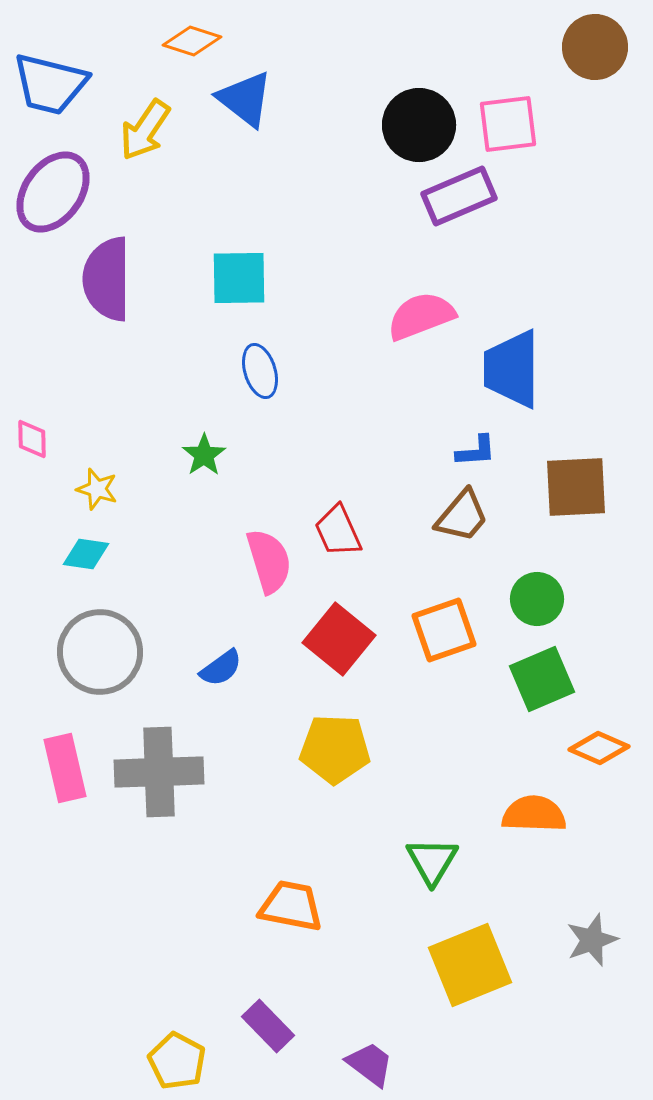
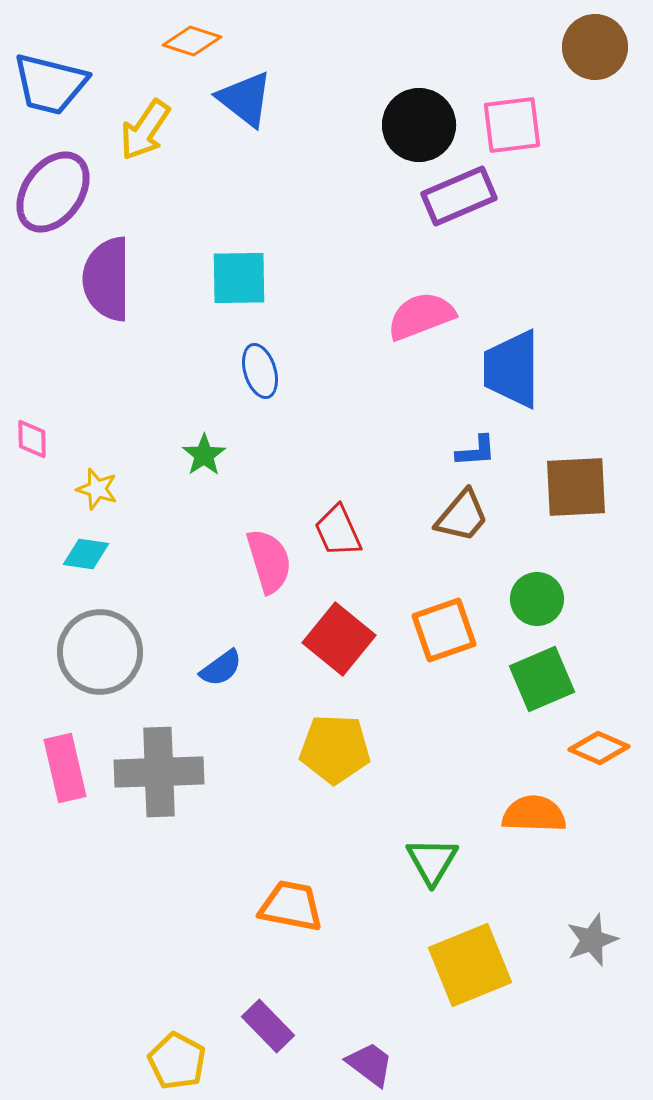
pink square at (508, 124): moved 4 px right, 1 px down
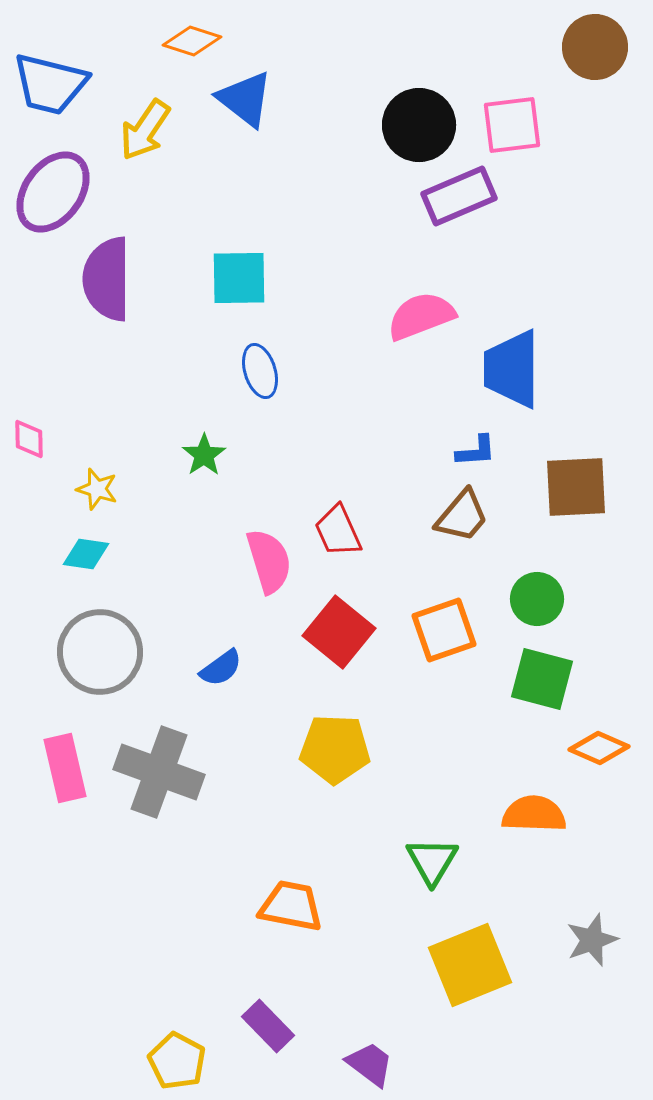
pink diamond at (32, 439): moved 3 px left
red square at (339, 639): moved 7 px up
green square at (542, 679): rotated 38 degrees clockwise
gray cross at (159, 772): rotated 22 degrees clockwise
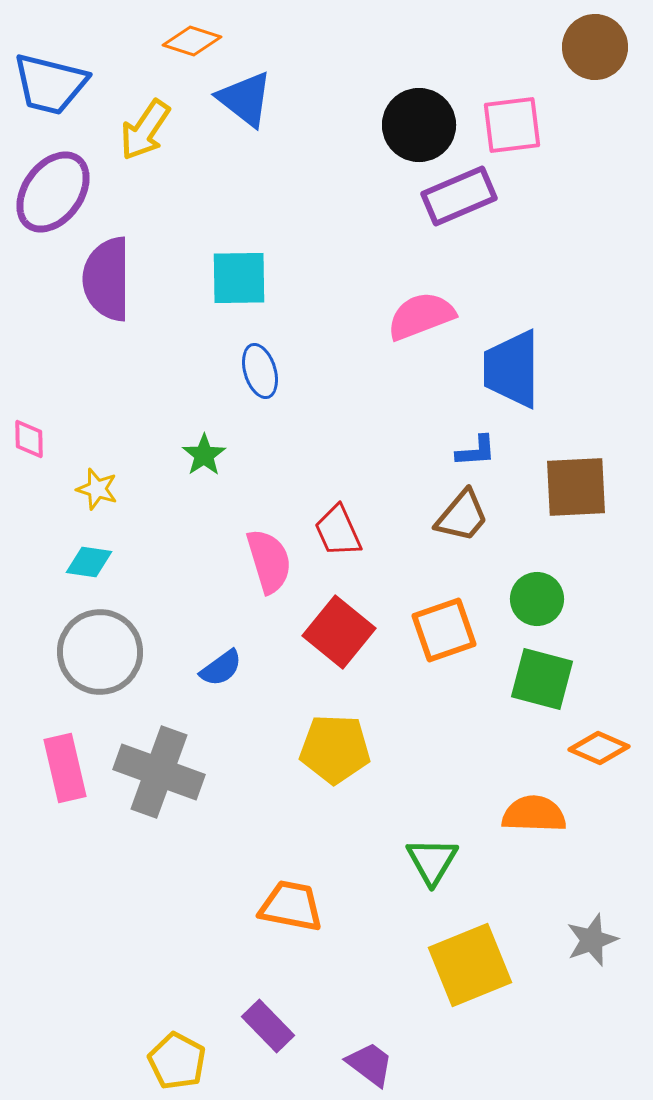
cyan diamond at (86, 554): moved 3 px right, 8 px down
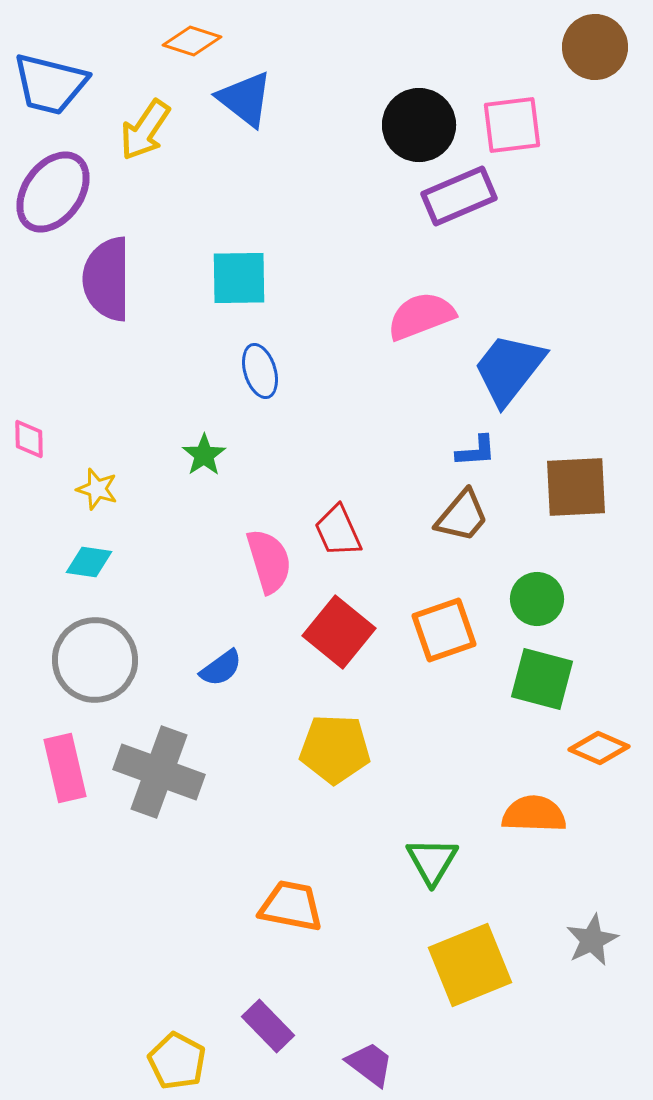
blue trapezoid at (512, 369): moved 3 px left; rotated 38 degrees clockwise
gray circle at (100, 652): moved 5 px left, 8 px down
gray star at (592, 940): rotated 6 degrees counterclockwise
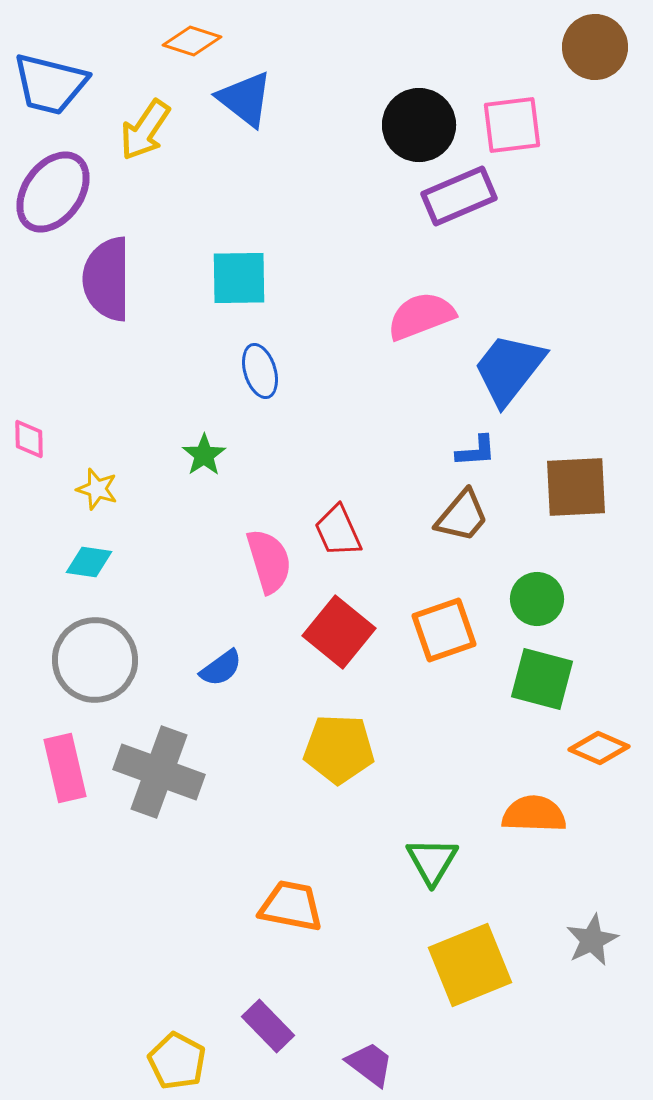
yellow pentagon at (335, 749): moved 4 px right
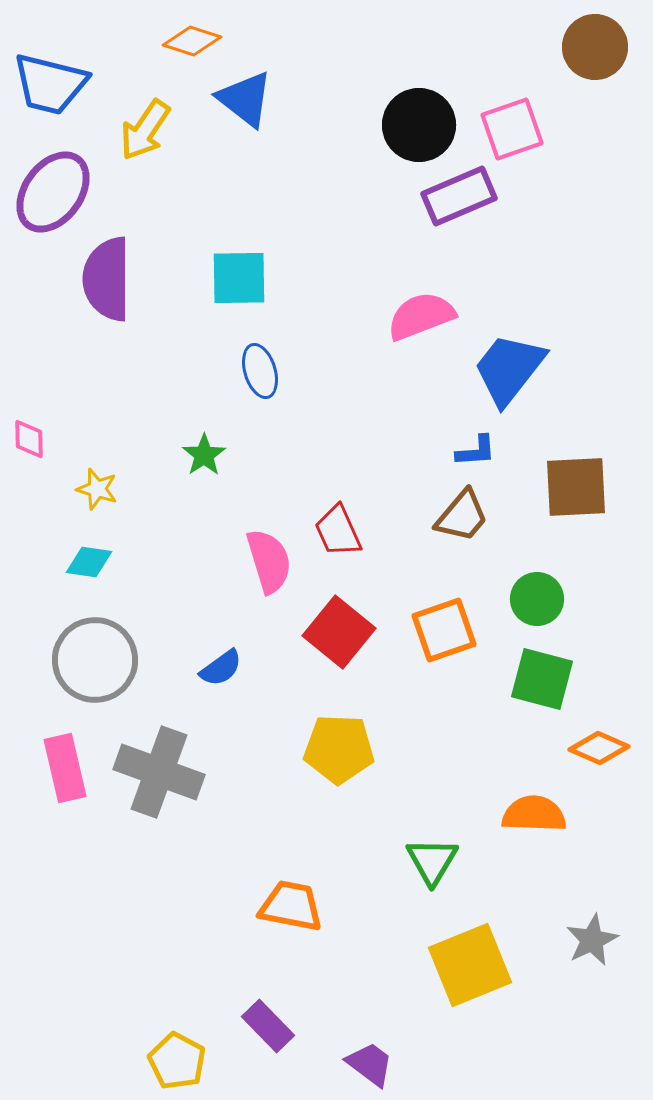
pink square at (512, 125): moved 4 px down; rotated 12 degrees counterclockwise
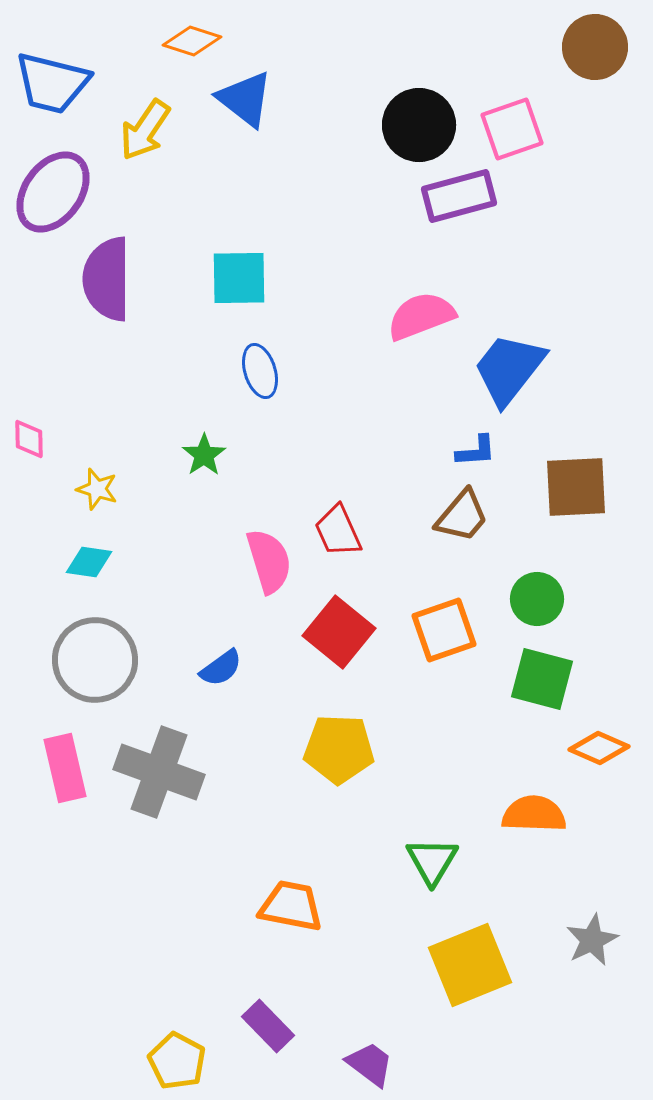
blue trapezoid at (50, 84): moved 2 px right, 1 px up
purple rectangle at (459, 196): rotated 8 degrees clockwise
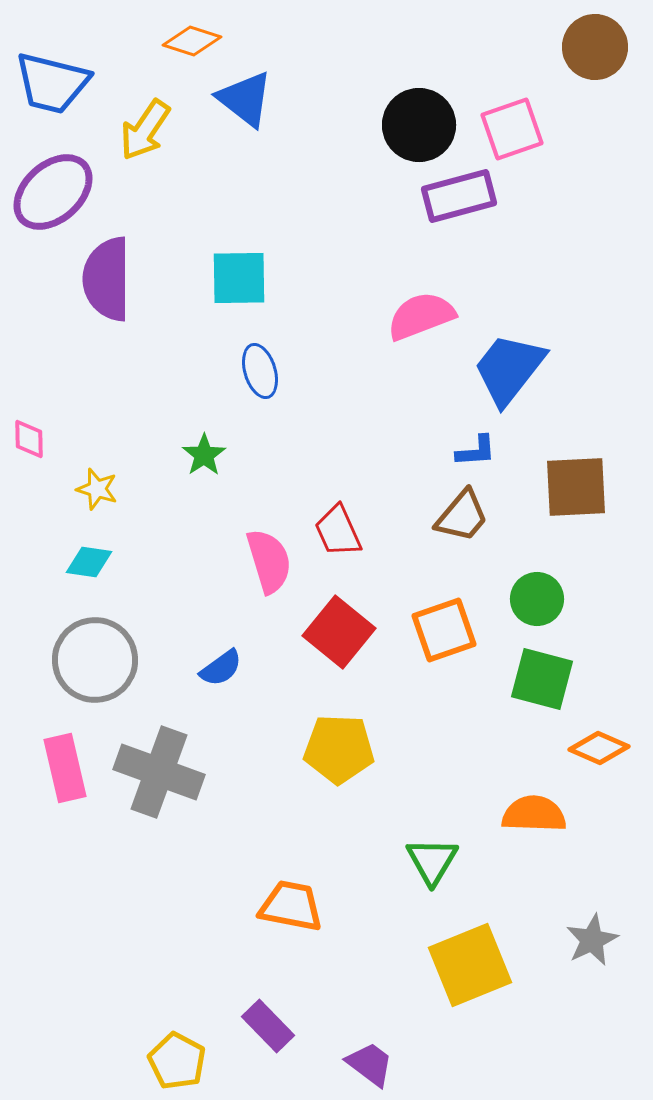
purple ellipse at (53, 192): rotated 12 degrees clockwise
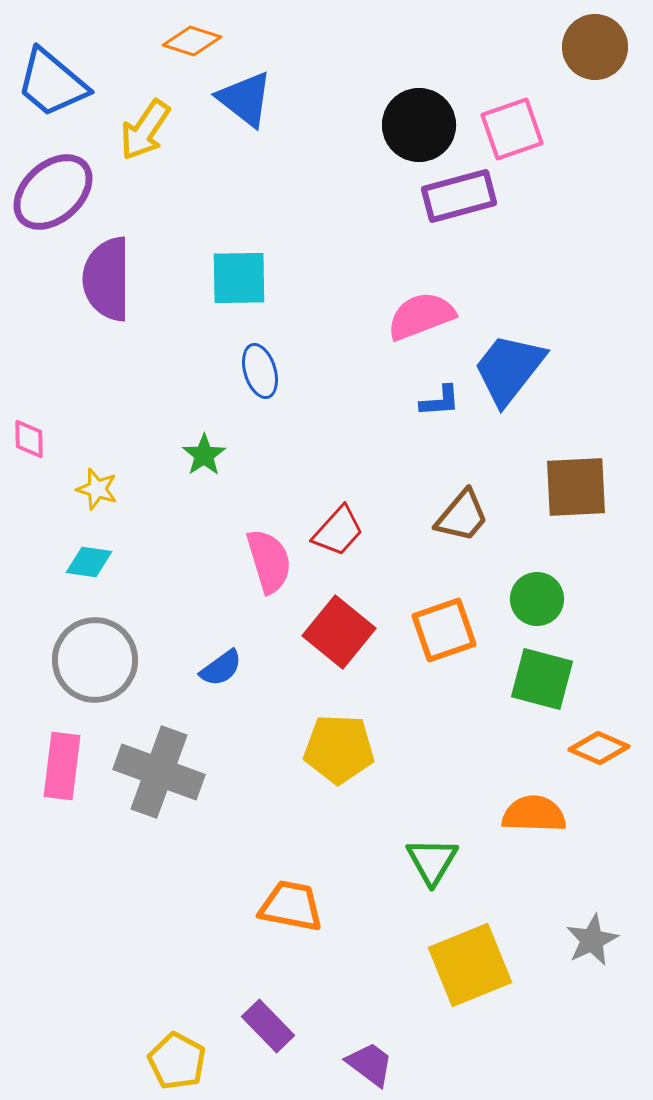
blue trapezoid at (52, 83): rotated 26 degrees clockwise
blue L-shape at (476, 451): moved 36 px left, 50 px up
red trapezoid at (338, 531): rotated 114 degrees counterclockwise
pink rectangle at (65, 768): moved 3 px left, 2 px up; rotated 20 degrees clockwise
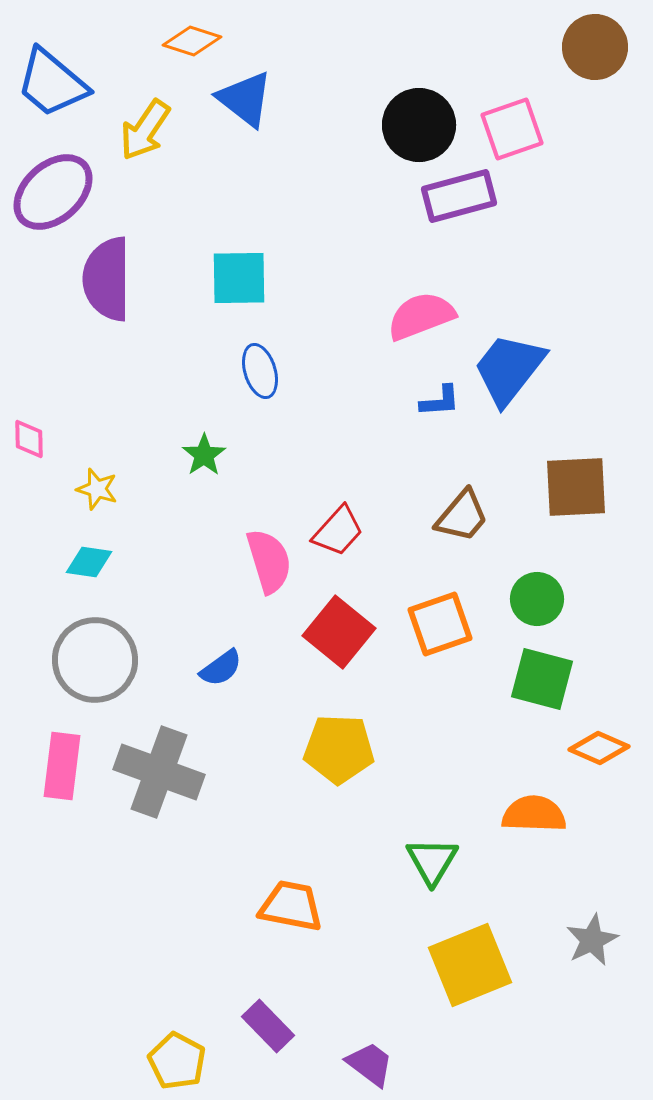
orange square at (444, 630): moved 4 px left, 6 px up
